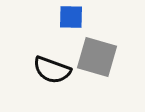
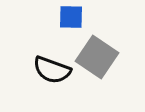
gray square: rotated 18 degrees clockwise
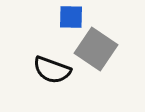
gray square: moved 1 px left, 8 px up
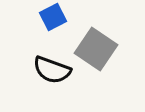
blue square: moved 18 px left; rotated 28 degrees counterclockwise
